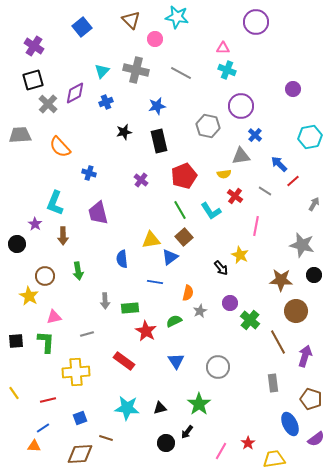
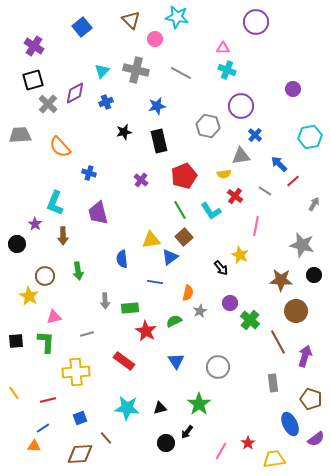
brown line at (106, 438): rotated 32 degrees clockwise
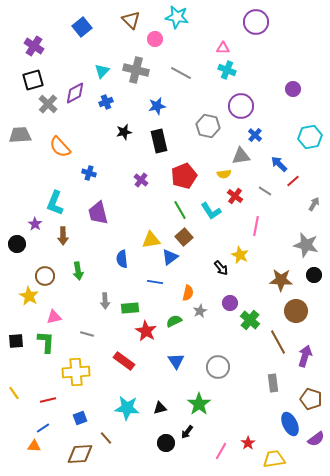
gray star at (302, 245): moved 4 px right
gray line at (87, 334): rotated 32 degrees clockwise
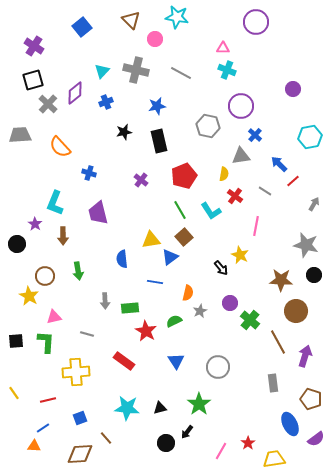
purple diamond at (75, 93): rotated 10 degrees counterclockwise
yellow semicircle at (224, 174): rotated 72 degrees counterclockwise
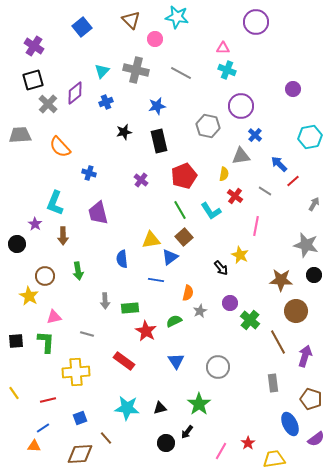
blue line at (155, 282): moved 1 px right, 2 px up
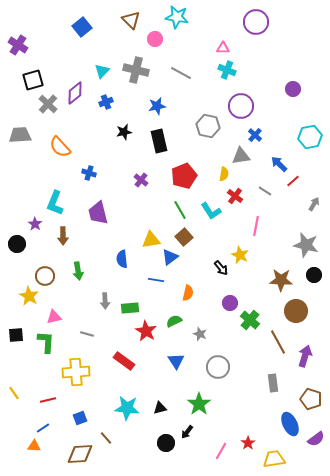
purple cross at (34, 46): moved 16 px left, 1 px up
gray star at (200, 311): moved 23 px down; rotated 24 degrees counterclockwise
black square at (16, 341): moved 6 px up
